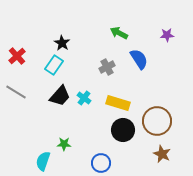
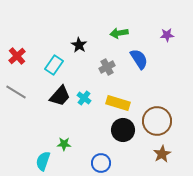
green arrow: rotated 36 degrees counterclockwise
black star: moved 17 px right, 2 px down
brown star: rotated 18 degrees clockwise
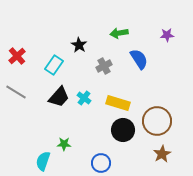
gray cross: moved 3 px left, 1 px up
black trapezoid: moved 1 px left, 1 px down
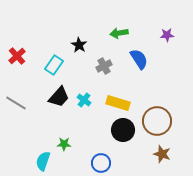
gray line: moved 11 px down
cyan cross: moved 2 px down
brown star: rotated 24 degrees counterclockwise
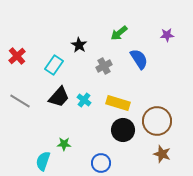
green arrow: rotated 30 degrees counterclockwise
gray line: moved 4 px right, 2 px up
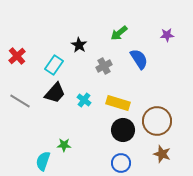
black trapezoid: moved 4 px left, 4 px up
green star: moved 1 px down
blue circle: moved 20 px right
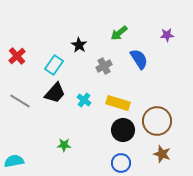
cyan semicircle: moved 29 px left; rotated 60 degrees clockwise
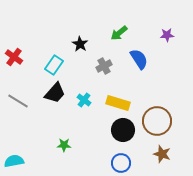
black star: moved 1 px right, 1 px up
red cross: moved 3 px left, 1 px down; rotated 12 degrees counterclockwise
gray line: moved 2 px left
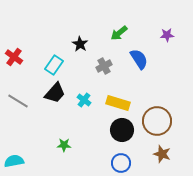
black circle: moved 1 px left
